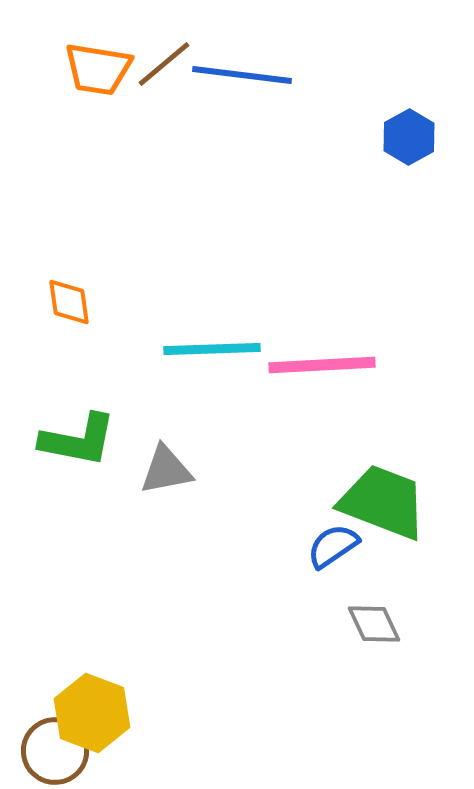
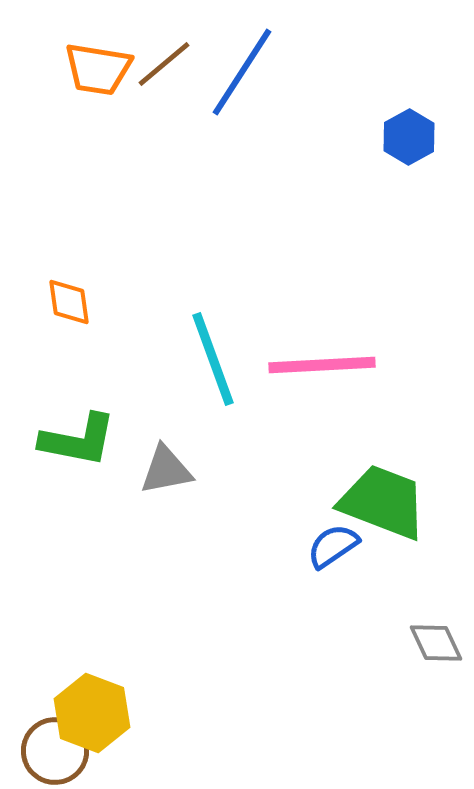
blue line: moved 3 px up; rotated 64 degrees counterclockwise
cyan line: moved 1 px right, 10 px down; rotated 72 degrees clockwise
gray diamond: moved 62 px right, 19 px down
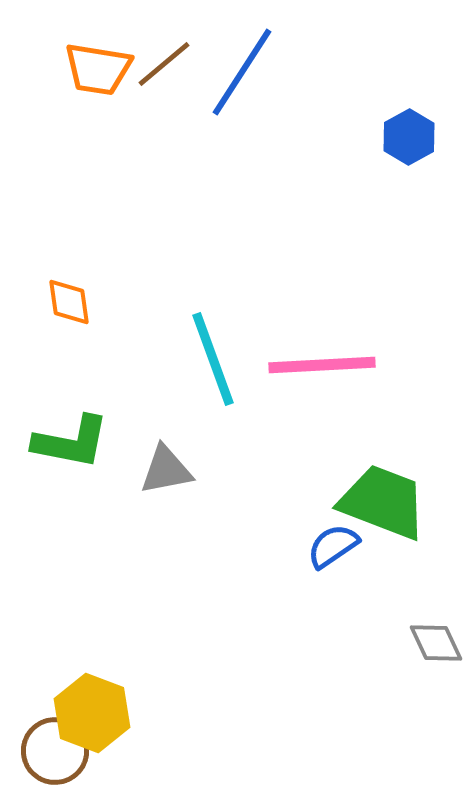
green L-shape: moved 7 px left, 2 px down
